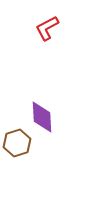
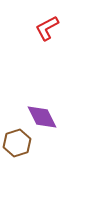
purple diamond: rotated 24 degrees counterclockwise
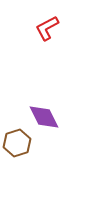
purple diamond: moved 2 px right
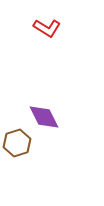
red L-shape: rotated 120 degrees counterclockwise
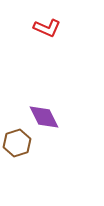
red L-shape: rotated 8 degrees counterclockwise
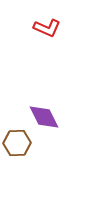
brown hexagon: rotated 16 degrees clockwise
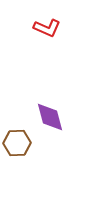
purple diamond: moved 6 px right; rotated 12 degrees clockwise
